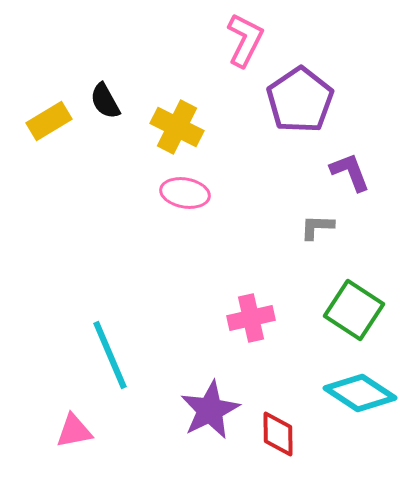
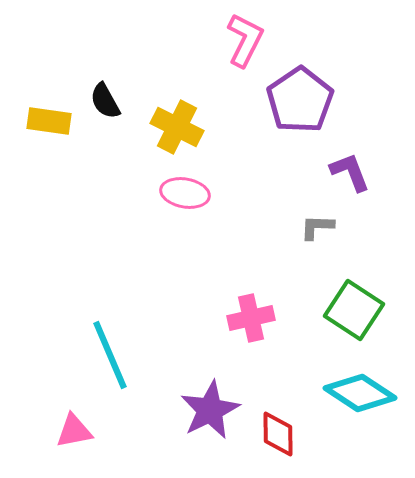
yellow rectangle: rotated 39 degrees clockwise
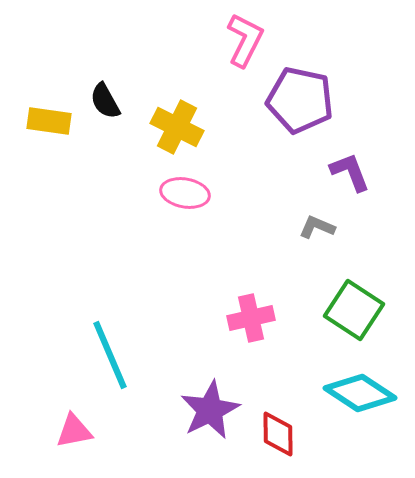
purple pentagon: rotated 26 degrees counterclockwise
gray L-shape: rotated 21 degrees clockwise
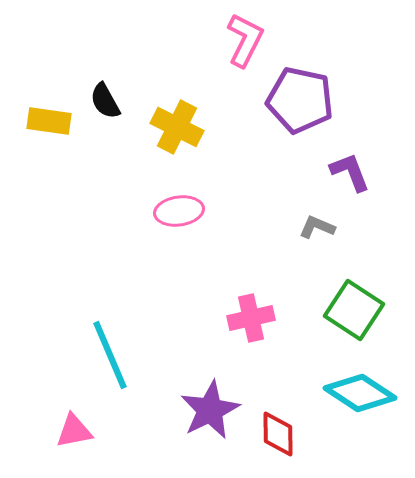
pink ellipse: moved 6 px left, 18 px down; rotated 18 degrees counterclockwise
